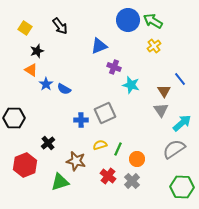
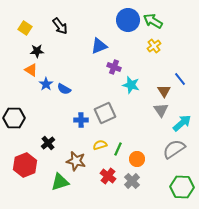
black star: rotated 16 degrees clockwise
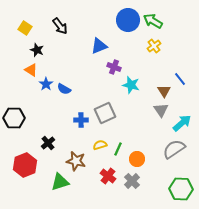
black star: moved 1 px up; rotated 24 degrees clockwise
green hexagon: moved 1 px left, 2 px down
